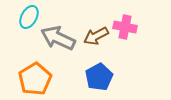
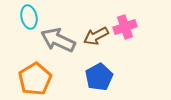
cyan ellipse: rotated 40 degrees counterclockwise
pink cross: rotated 30 degrees counterclockwise
gray arrow: moved 2 px down
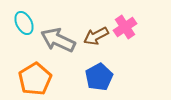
cyan ellipse: moved 5 px left, 6 px down; rotated 15 degrees counterclockwise
pink cross: rotated 15 degrees counterclockwise
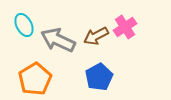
cyan ellipse: moved 2 px down
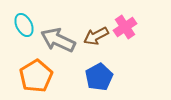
orange pentagon: moved 1 px right, 3 px up
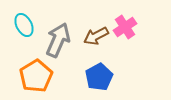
gray arrow: rotated 88 degrees clockwise
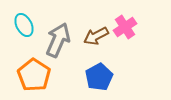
orange pentagon: moved 2 px left, 1 px up; rotated 8 degrees counterclockwise
